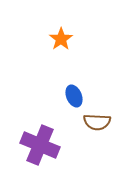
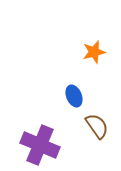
orange star: moved 33 px right, 13 px down; rotated 20 degrees clockwise
brown semicircle: moved 4 px down; rotated 128 degrees counterclockwise
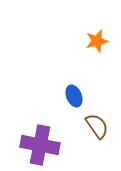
orange star: moved 3 px right, 11 px up
purple cross: rotated 12 degrees counterclockwise
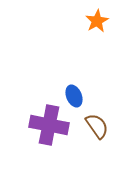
orange star: moved 20 px up; rotated 15 degrees counterclockwise
purple cross: moved 9 px right, 20 px up
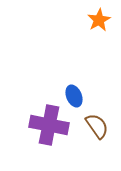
orange star: moved 2 px right, 1 px up
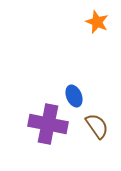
orange star: moved 2 px left, 2 px down; rotated 20 degrees counterclockwise
purple cross: moved 1 px left, 1 px up
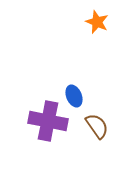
purple cross: moved 3 px up
